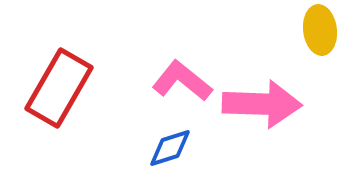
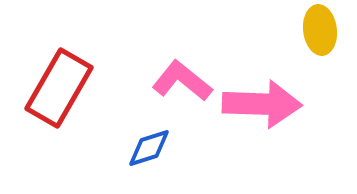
blue diamond: moved 21 px left
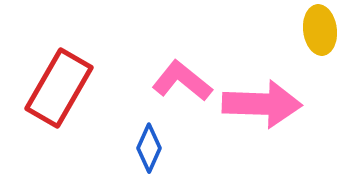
blue diamond: rotated 48 degrees counterclockwise
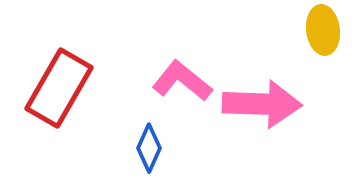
yellow ellipse: moved 3 px right
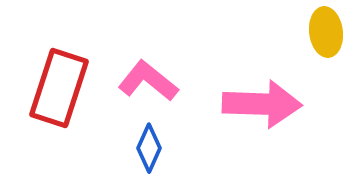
yellow ellipse: moved 3 px right, 2 px down
pink L-shape: moved 34 px left
red rectangle: rotated 12 degrees counterclockwise
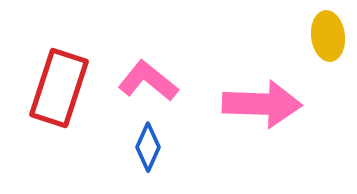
yellow ellipse: moved 2 px right, 4 px down
blue diamond: moved 1 px left, 1 px up
